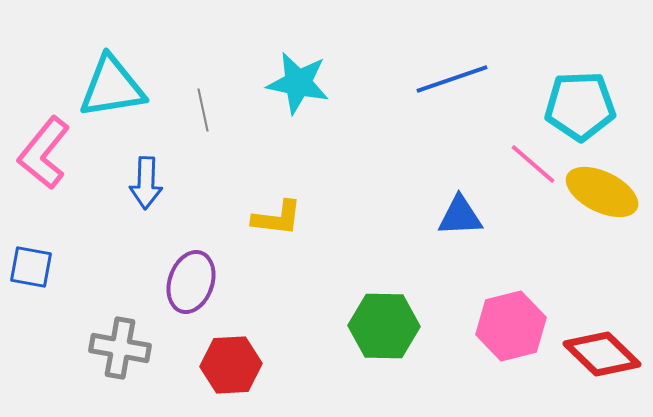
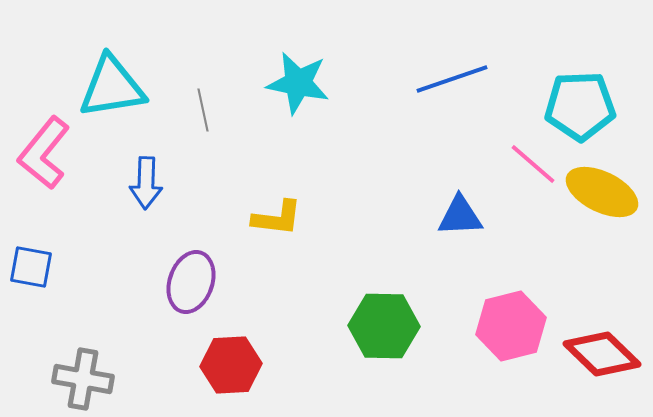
gray cross: moved 37 px left, 31 px down
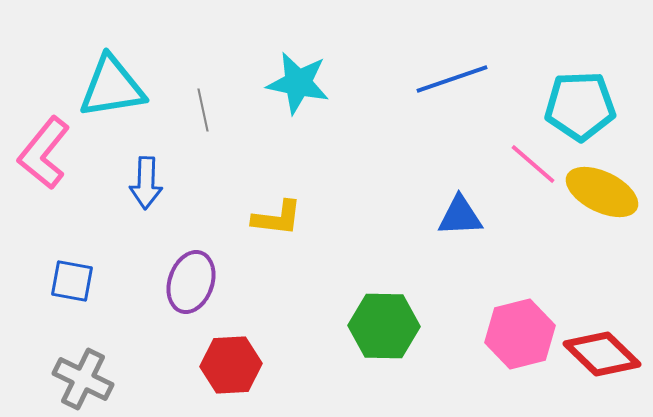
blue square: moved 41 px right, 14 px down
pink hexagon: moved 9 px right, 8 px down
gray cross: rotated 16 degrees clockwise
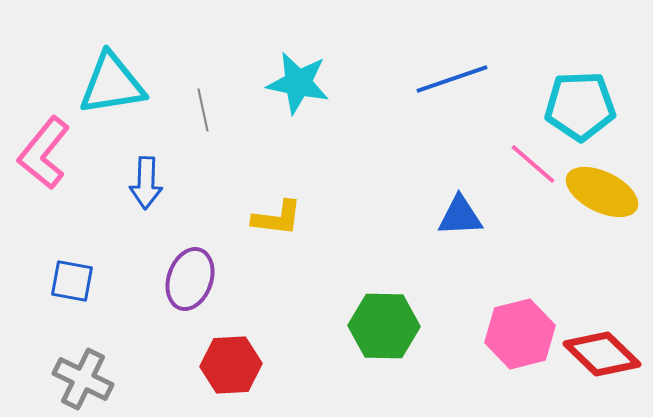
cyan triangle: moved 3 px up
purple ellipse: moved 1 px left, 3 px up
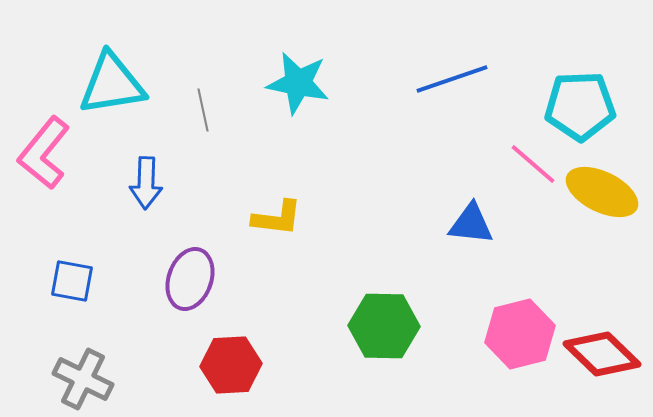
blue triangle: moved 11 px right, 8 px down; rotated 9 degrees clockwise
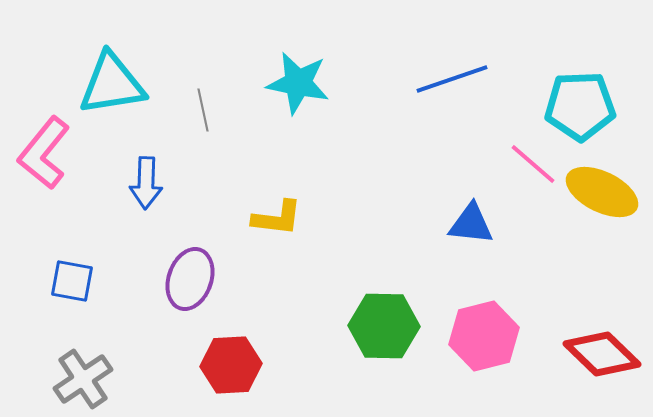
pink hexagon: moved 36 px left, 2 px down
gray cross: rotated 30 degrees clockwise
